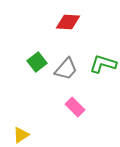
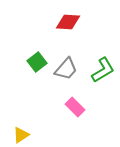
green L-shape: moved 6 px down; rotated 132 degrees clockwise
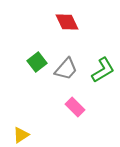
red diamond: moved 1 px left; rotated 60 degrees clockwise
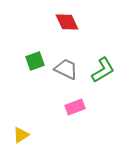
green square: moved 2 px left, 1 px up; rotated 18 degrees clockwise
gray trapezoid: rotated 105 degrees counterclockwise
pink rectangle: rotated 66 degrees counterclockwise
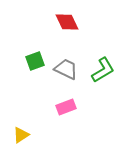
pink rectangle: moved 9 px left
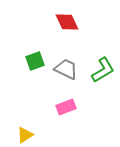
yellow triangle: moved 4 px right
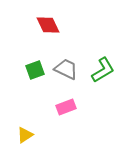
red diamond: moved 19 px left, 3 px down
green square: moved 9 px down
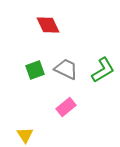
pink rectangle: rotated 18 degrees counterclockwise
yellow triangle: rotated 30 degrees counterclockwise
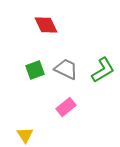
red diamond: moved 2 px left
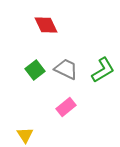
green square: rotated 18 degrees counterclockwise
